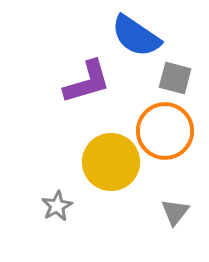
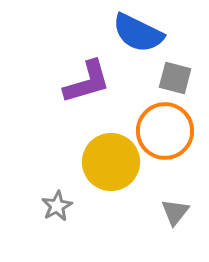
blue semicircle: moved 2 px right, 3 px up; rotated 8 degrees counterclockwise
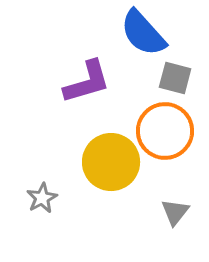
blue semicircle: moved 5 px right; rotated 22 degrees clockwise
gray star: moved 15 px left, 8 px up
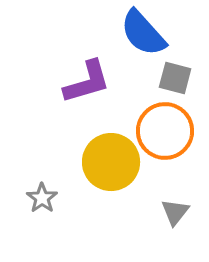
gray star: rotated 8 degrees counterclockwise
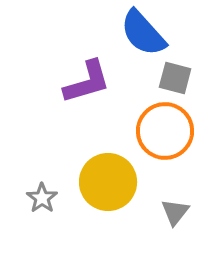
yellow circle: moved 3 px left, 20 px down
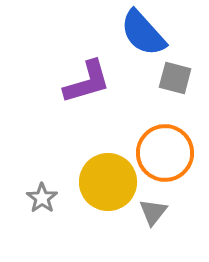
orange circle: moved 22 px down
gray triangle: moved 22 px left
